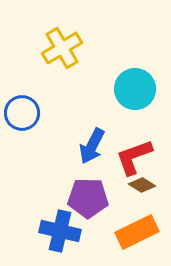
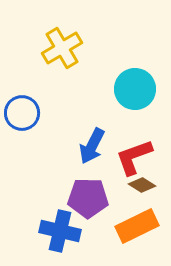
orange rectangle: moved 6 px up
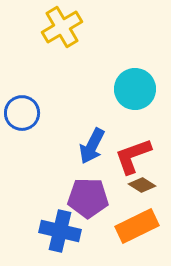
yellow cross: moved 21 px up
red L-shape: moved 1 px left, 1 px up
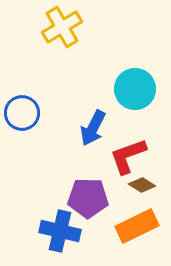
blue arrow: moved 1 px right, 18 px up
red L-shape: moved 5 px left
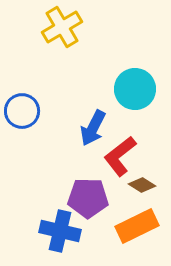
blue circle: moved 2 px up
red L-shape: moved 8 px left; rotated 18 degrees counterclockwise
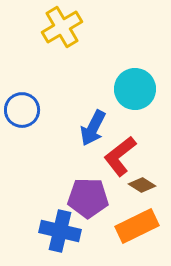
blue circle: moved 1 px up
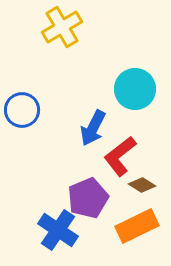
purple pentagon: rotated 24 degrees counterclockwise
blue cross: moved 2 px left, 1 px up; rotated 21 degrees clockwise
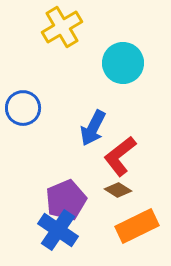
cyan circle: moved 12 px left, 26 px up
blue circle: moved 1 px right, 2 px up
brown diamond: moved 24 px left, 5 px down
purple pentagon: moved 22 px left, 2 px down
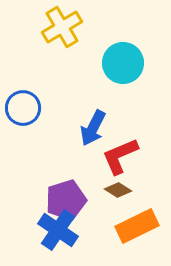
red L-shape: rotated 15 degrees clockwise
purple pentagon: rotated 6 degrees clockwise
